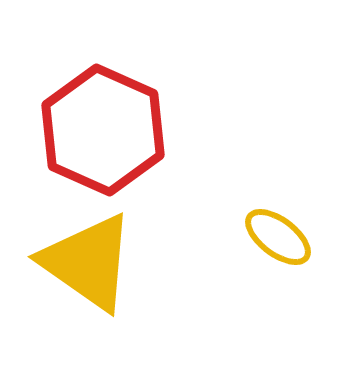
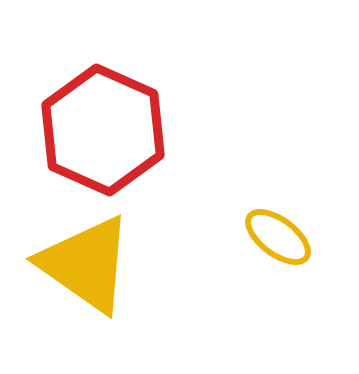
yellow triangle: moved 2 px left, 2 px down
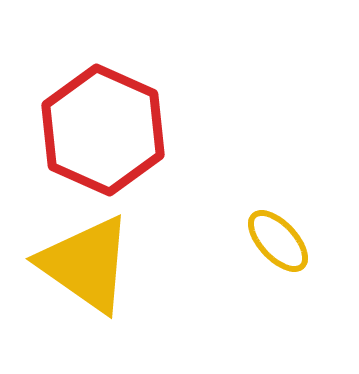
yellow ellipse: moved 4 px down; rotated 10 degrees clockwise
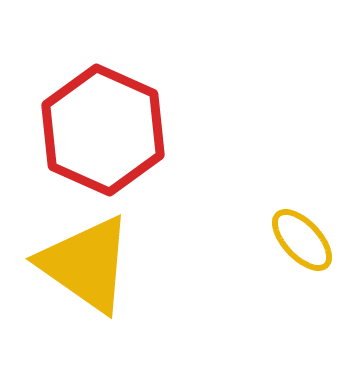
yellow ellipse: moved 24 px right, 1 px up
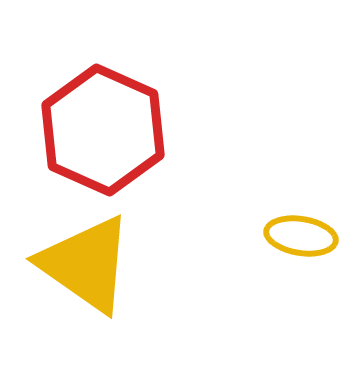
yellow ellipse: moved 1 px left, 4 px up; rotated 38 degrees counterclockwise
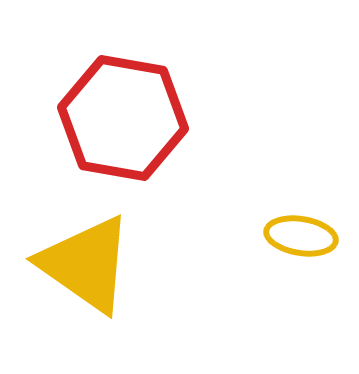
red hexagon: moved 20 px right, 12 px up; rotated 14 degrees counterclockwise
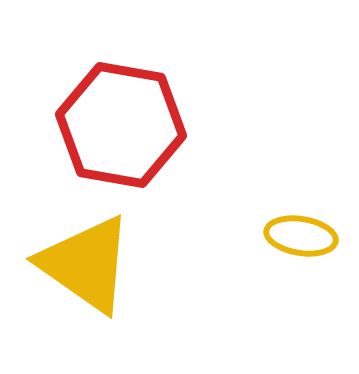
red hexagon: moved 2 px left, 7 px down
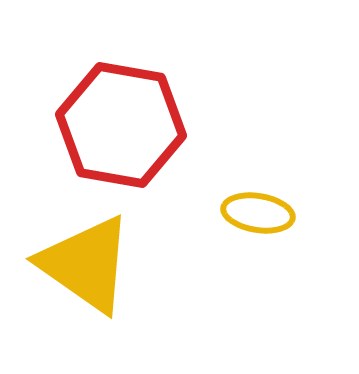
yellow ellipse: moved 43 px left, 23 px up
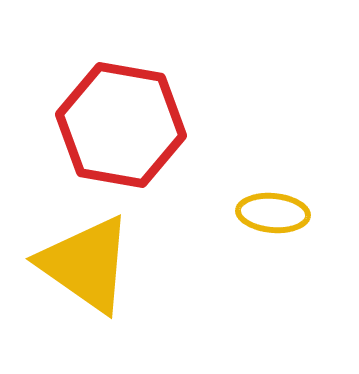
yellow ellipse: moved 15 px right; rotated 4 degrees counterclockwise
